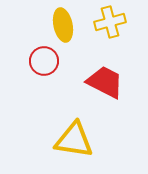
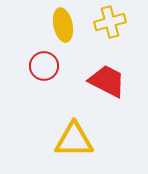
red circle: moved 5 px down
red trapezoid: moved 2 px right, 1 px up
yellow triangle: rotated 9 degrees counterclockwise
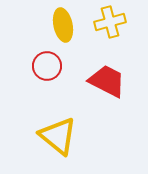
red circle: moved 3 px right
yellow triangle: moved 16 px left, 4 px up; rotated 39 degrees clockwise
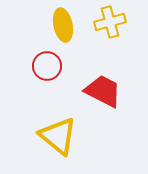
red trapezoid: moved 4 px left, 10 px down
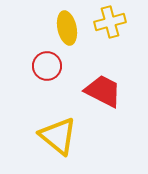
yellow ellipse: moved 4 px right, 3 px down
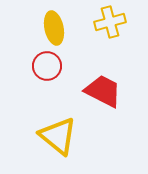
yellow ellipse: moved 13 px left
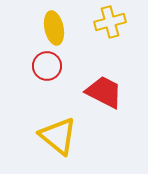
red trapezoid: moved 1 px right, 1 px down
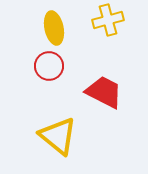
yellow cross: moved 2 px left, 2 px up
red circle: moved 2 px right
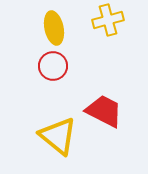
red circle: moved 4 px right
red trapezoid: moved 19 px down
